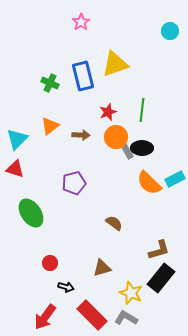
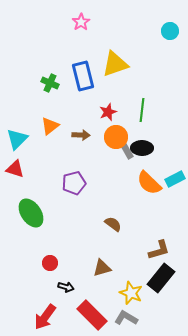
brown semicircle: moved 1 px left, 1 px down
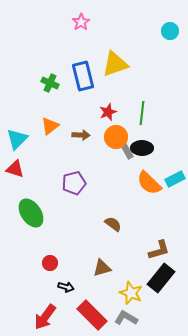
green line: moved 3 px down
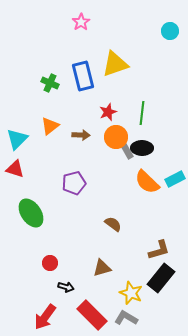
orange semicircle: moved 2 px left, 1 px up
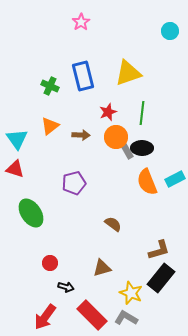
yellow triangle: moved 13 px right, 9 px down
green cross: moved 3 px down
cyan triangle: rotated 20 degrees counterclockwise
orange semicircle: rotated 24 degrees clockwise
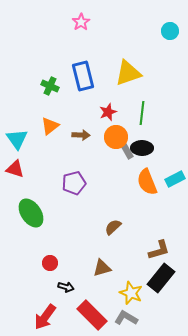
brown semicircle: moved 3 px down; rotated 78 degrees counterclockwise
